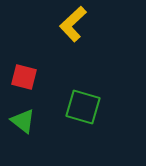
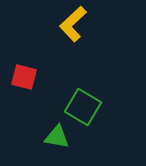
green square: rotated 15 degrees clockwise
green triangle: moved 34 px right, 16 px down; rotated 28 degrees counterclockwise
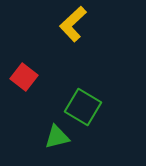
red square: rotated 24 degrees clockwise
green triangle: rotated 24 degrees counterclockwise
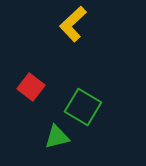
red square: moved 7 px right, 10 px down
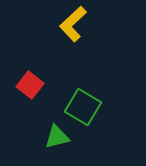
red square: moved 1 px left, 2 px up
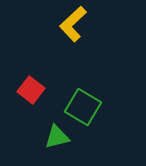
red square: moved 1 px right, 5 px down
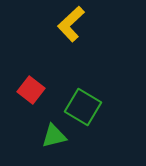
yellow L-shape: moved 2 px left
green triangle: moved 3 px left, 1 px up
